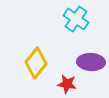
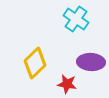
yellow diamond: moved 1 px left; rotated 8 degrees clockwise
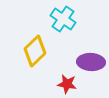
cyan cross: moved 13 px left
yellow diamond: moved 12 px up
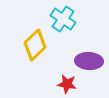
yellow diamond: moved 6 px up
purple ellipse: moved 2 px left, 1 px up
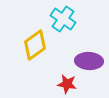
yellow diamond: rotated 8 degrees clockwise
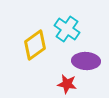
cyan cross: moved 4 px right, 10 px down
purple ellipse: moved 3 px left
